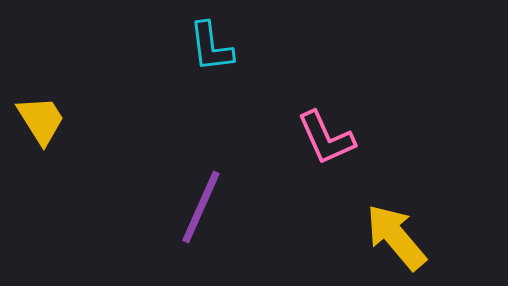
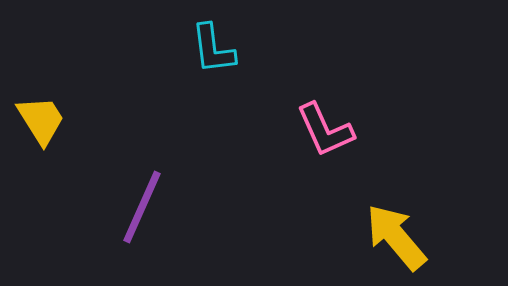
cyan L-shape: moved 2 px right, 2 px down
pink L-shape: moved 1 px left, 8 px up
purple line: moved 59 px left
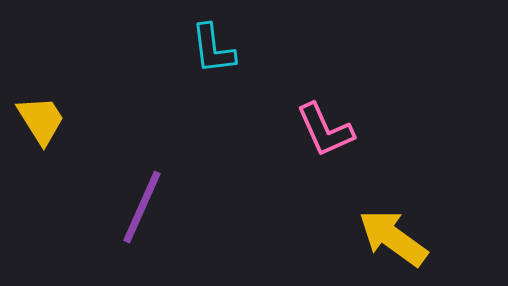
yellow arrow: moved 3 px left, 1 px down; rotated 14 degrees counterclockwise
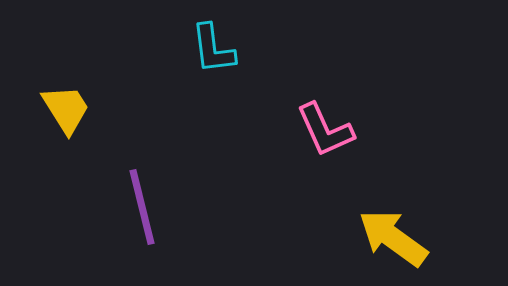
yellow trapezoid: moved 25 px right, 11 px up
purple line: rotated 38 degrees counterclockwise
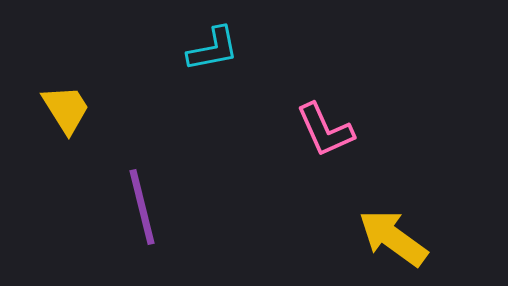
cyan L-shape: rotated 94 degrees counterclockwise
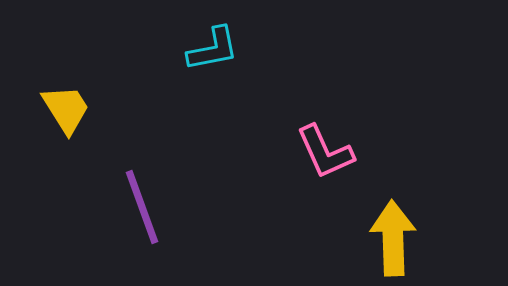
pink L-shape: moved 22 px down
purple line: rotated 6 degrees counterclockwise
yellow arrow: rotated 52 degrees clockwise
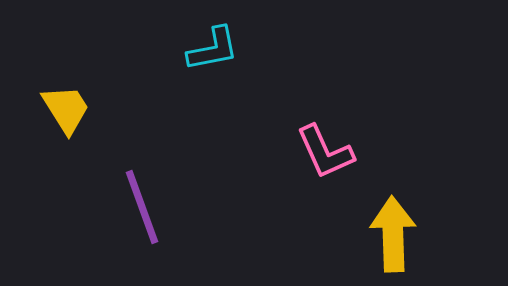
yellow arrow: moved 4 px up
